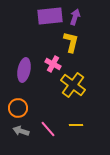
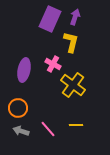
purple rectangle: moved 3 px down; rotated 60 degrees counterclockwise
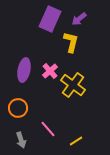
purple arrow: moved 4 px right, 2 px down; rotated 147 degrees counterclockwise
pink cross: moved 3 px left, 7 px down; rotated 21 degrees clockwise
yellow line: moved 16 px down; rotated 32 degrees counterclockwise
gray arrow: moved 9 px down; rotated 126 degrees counterclockwise
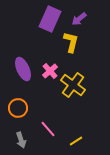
purple ellipse: moved 1 px left, 1 px up; rotated 35 degrees counterclockwise
